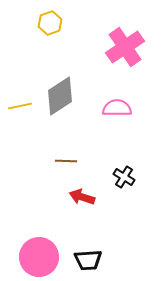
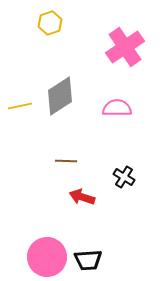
pink circle: moved 8 px right
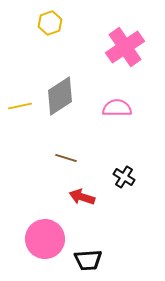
brown line: moved 3 px up; rotated 15 degrees clockwise
pink circle: moved 2 px left, 18 px up
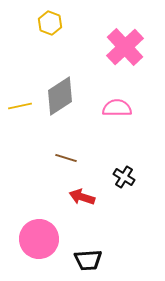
yellow hexagon: rotated 20 degrees counterclockwise
pink cross: rotated 9 degrees counterclockwise
pink circle: moved 6 px left
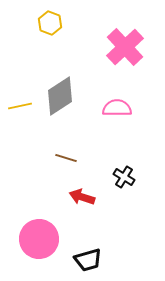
black trapezoid: rotated 12 degrees counterclockwise
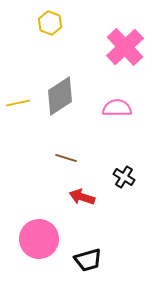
yellow line: moved 2 px left, 3 px up
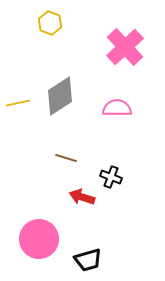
black cross: moved 13 px left; rotated 10 degrees counterclockwise
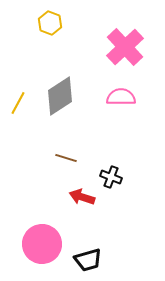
yellow line: rotated 50 degrees counterclockwise
pink semicircle: moved 4 px right, 11 px up
pink circle: moved 3 px right, 5 px down
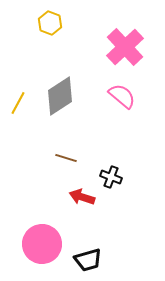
pink semicircle: moved 1 px right, 1 px up; rotated 40 degrees clockwise
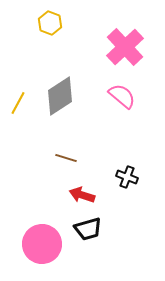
black cross: moved 16 px right
red arrow: moved 2 px up
black trapezoid: moved 31 px up
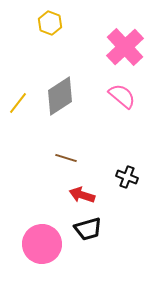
yellow line: rotated 10 degrees clockwise
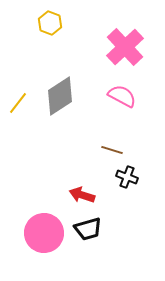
pink semicircle: rotated 12 degrees counterclockwise
brown line: moved 46 px right, 8 px up
pink circle: moved 2 px right, 11 px up
